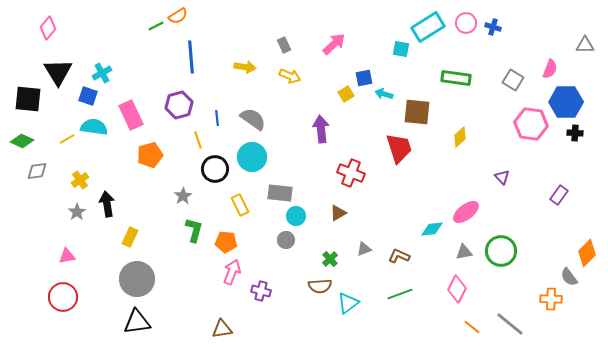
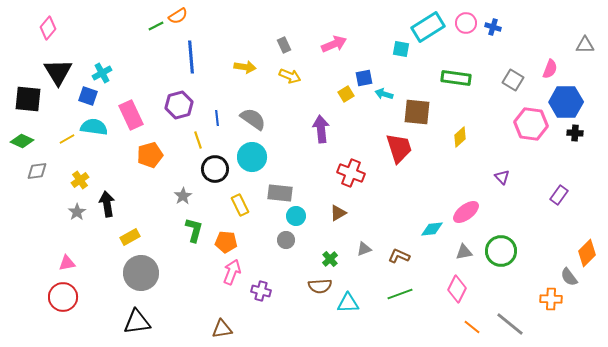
pink arrow at (334, 44): rotated 20 degrees clockwise
yellow rectangle at (130, 237): rotated 36 degrees clockwise
pink triangle at (67, 256): moved 7 px down
gray circle at (137, 279): moved 4 px right, 6 px up
cyan triangle at (348, 303): rotated 35 degrees clockwise
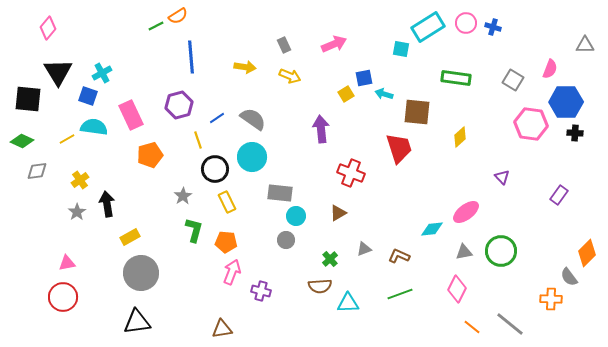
blue line at (217, 118): rotated 63 degrees clockwise
yellow rectangle at (240, 205): moved 13 px left, 3 px up
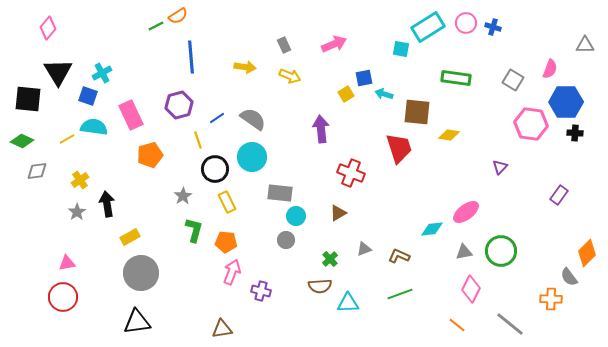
yellow diamond at (460, 137): moved 11 px left, 2 px up; rotated 50 degrees clockwise
purple triangle at (502, 177): moved 2 px left, 10 px up; rotated 28 degrees clockwise
pink diamond at (457, 289): moved 14 px right
orange line at (472, 327): moved 15 px left, 2 px up
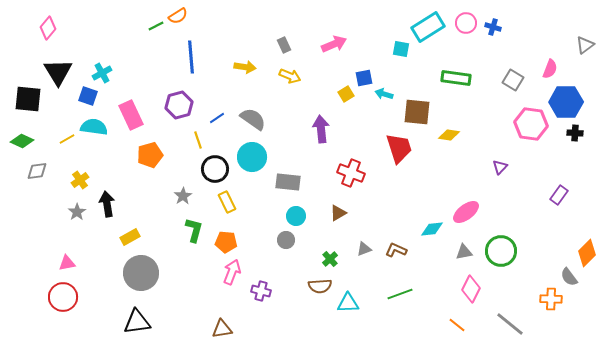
gray triangle at (585, 45): rotated 36 degrees counterclockwise
gray rectangle at (280, 193): moved 8 px right, 11 px up
brown L-shape at (399, 256): moved 3 px left, 6 px up
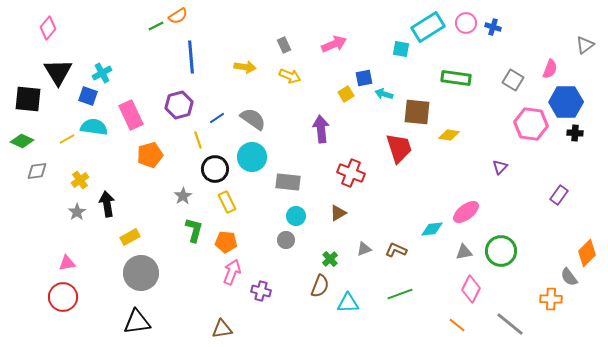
brown semicircle at (320, 286): rotated 65 degrees counterclockwise
